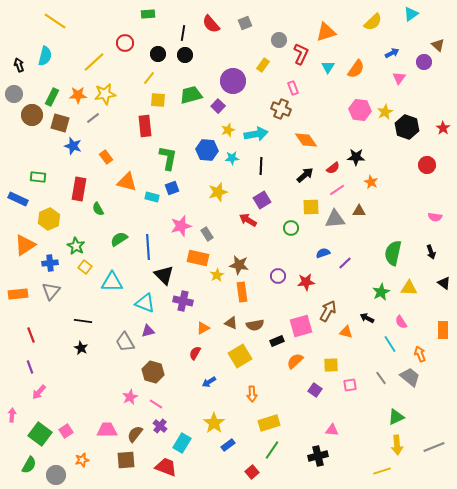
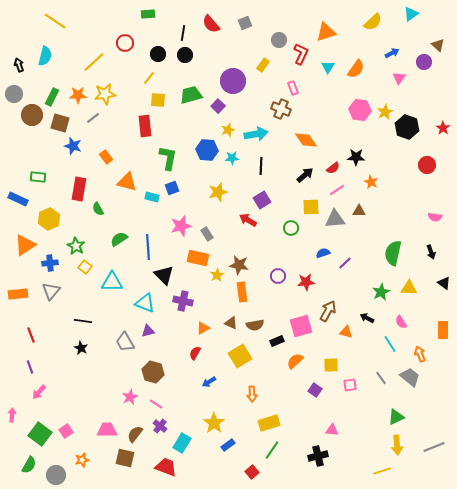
brown square at (126, 460): moved 1 px left, 2 px up; rotated 18 degrees clockwise
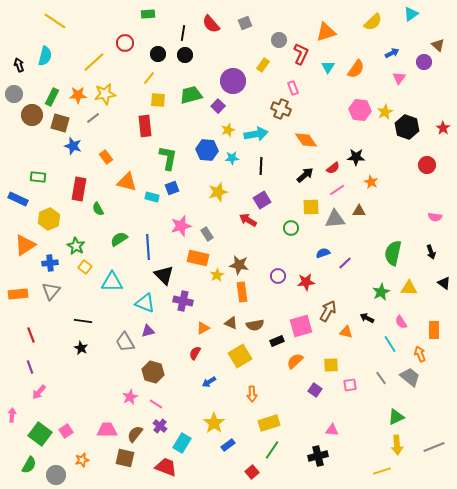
orange rectangle at (443, 330): moved 9 px left
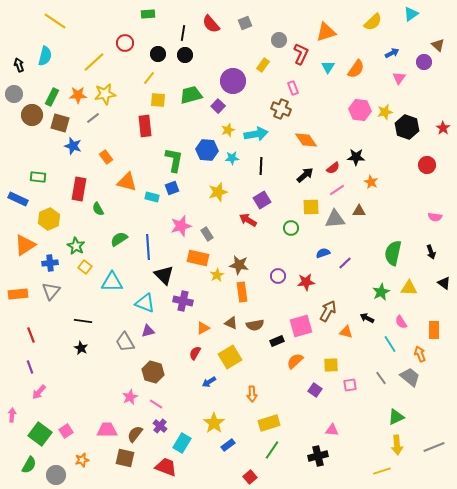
yellow star at (385, 112): rotated 14 degrees clockwise
green L-shape at (168, 158): moved 6 px right, 2 px down
yellow square at (240, 356): moved 10 px left, 1 px down
red square at (252, 472): moved 2 px left, 5 px down
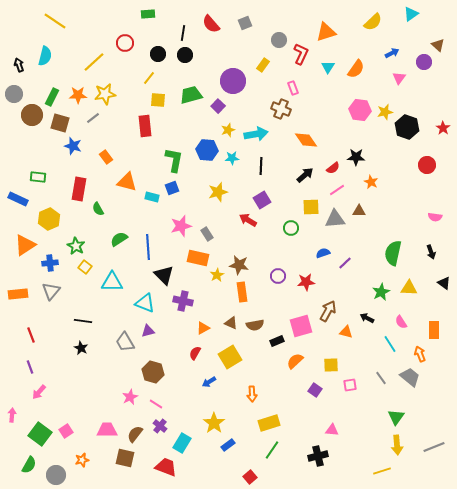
green triangle at (396, 417): rotated 30 degrees counterclockwise
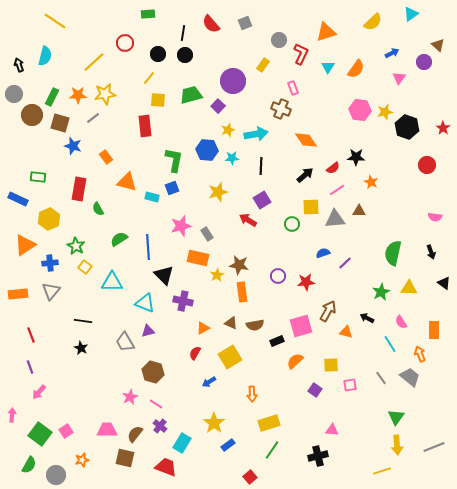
green circle at (291, 228): moved 1 px right, 4 px up
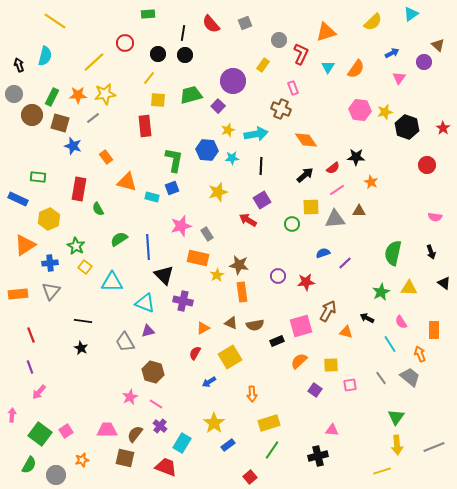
orange semicircle at (295, 361): moved 4 px right
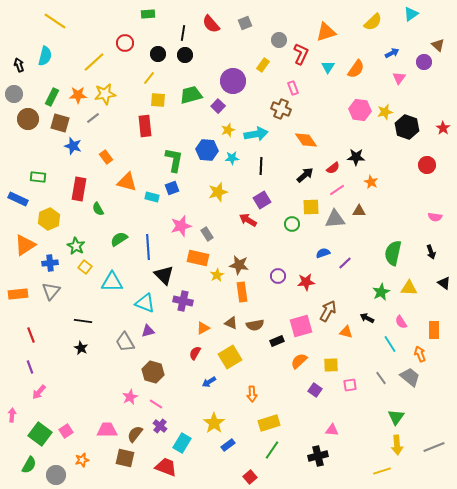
brown circle at (32, 115): moved 4 px left, 4 px down
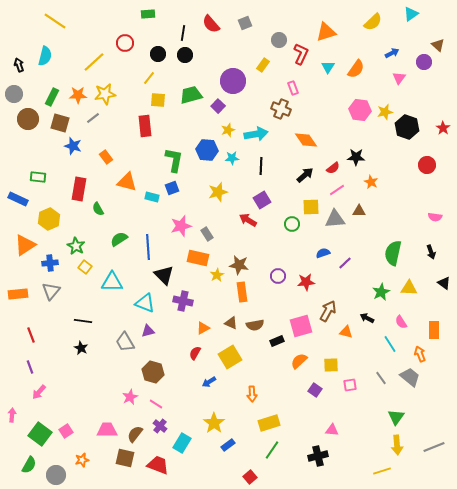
red trapezoid at (166, 467): moved 8 px left, 2 px up
